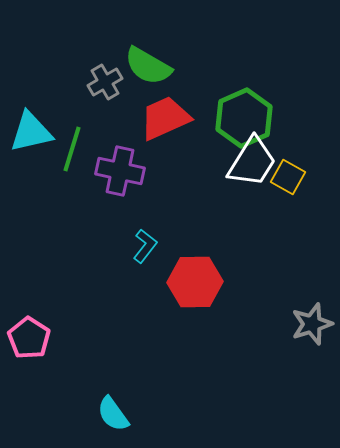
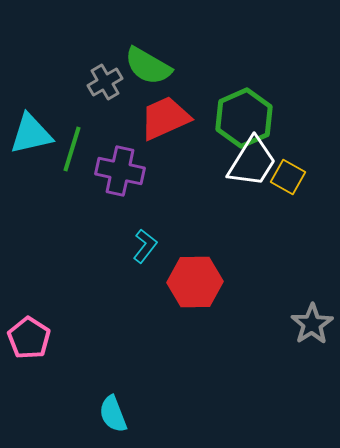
cyan triangle: moved 2 px down
gray star: rotated 15 degrees counterclockwise
cyan semicircle: rotated 15 degrees clockwise
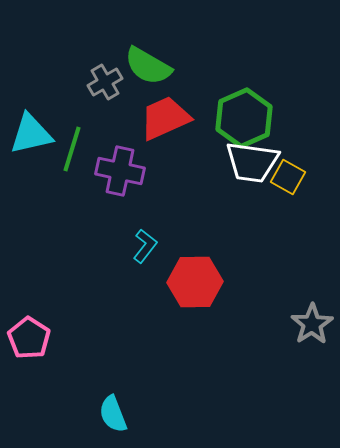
white trapezoid: rotated 66 degrees clockwise
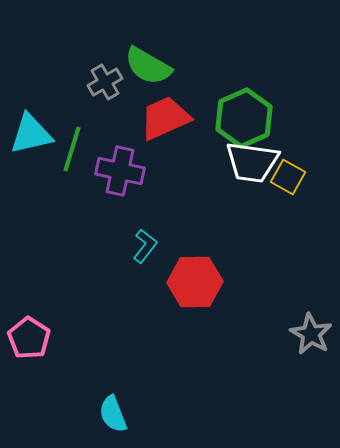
gray star: moved 1 px left, 10 px down; rotated 9 degrees counterclockwise
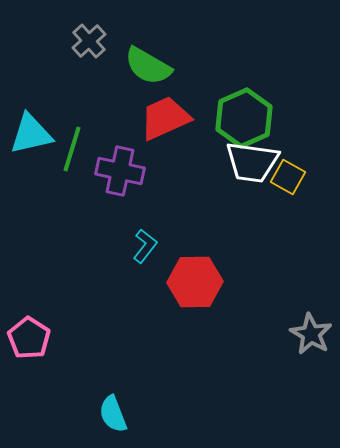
gray cross: moved 16 px left, 41 px up; rotated 12 degrees counterclockwise
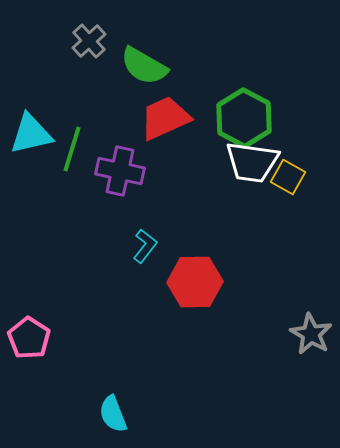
green semicircle: moved 4 px left
green hexagon: rotated 8 degrees counterclockwise
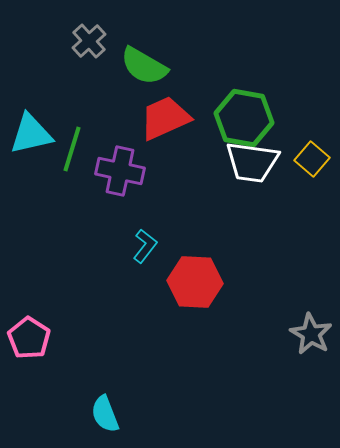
green hexagon: rotated 18 degrees counterclockwise
yellow square: moved 24 px right, 18 px up; rotated 12 degrees clockwise
red hexagon: rotated 4 degrees clockwise
cyan semicircle: moved 8 px left
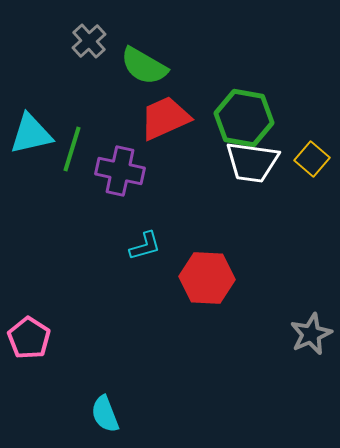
cyan L-shape: rotated 36 degrees clockwise
red hexagon: moved 12 px right, 4 px up
gray star: rotated 18 degrees clockwise
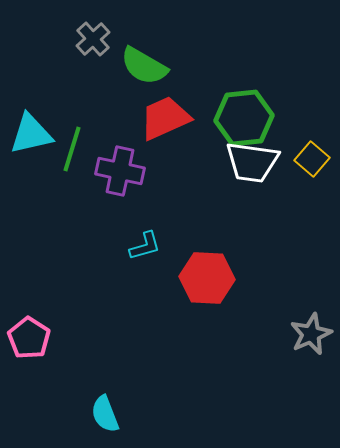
gray cross: moved 4 px right, 2 px up
green hexagon: rotated 16 degrees counterclockwise
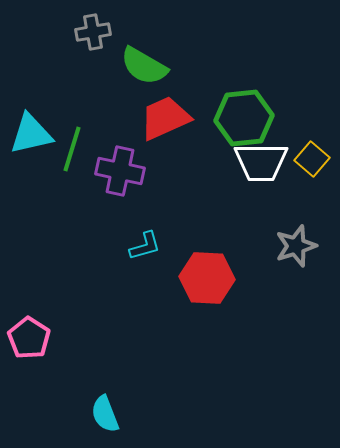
gray cross: moved 7 px up; rotated 32 degrees clockwise
white trapezoid: moved 9 px right; rotated 8 degrees counterclockwise
gray star: moved 15 px left, 88 px up; rotated 6 degrees clockwise
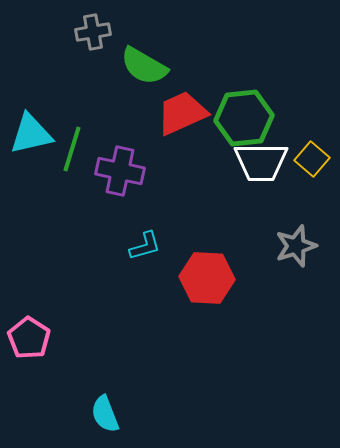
red trapezoid: moved 17 px right, 5 px up
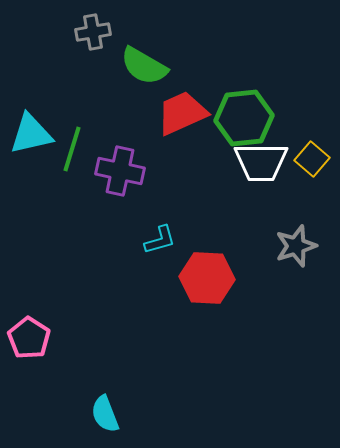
cyan L-shape: moved 15 px right, 6 px up
